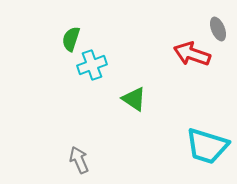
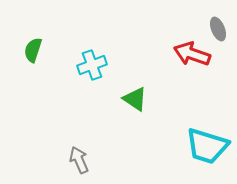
green semicircle: moved 38 px left, 11 px down
green triangle: moved 1 px right
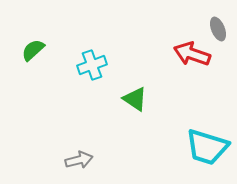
green semicircle: rotated 30 degrees clockwise
cyan trapezoid: moved 1 px down
gray arrow: rotated 100 degrees clockwise
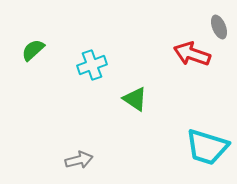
gray ellipse: moved 1 px right, 2 px up
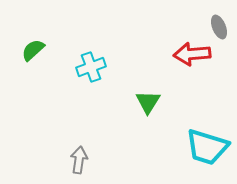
red arrow: rotated 24 degrees counterclockwise
cyan cross: moved 1 px left, 2 px down
green triangle: moved 13 px right, 3 px down; rotated 28 degrees clockwise
gray arrow: rotated 68 degrees counterclockwise
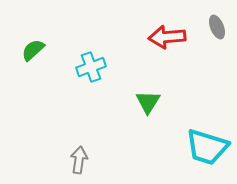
gray ellipse: moved 2 px left
red arrow: moved 25 px left, 17 px up
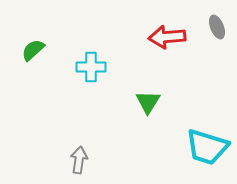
cyan cross: rotated 20 degrees clockwise
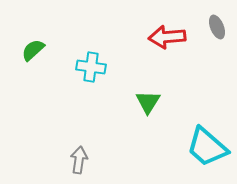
cyan cross: rotated 8 degrees clockwise
cyan trapezoid: rotated 24 degrees clockwise
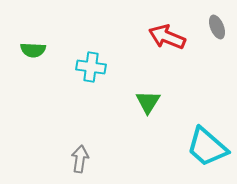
red arrow: rotated 27 degrees clockwise
green semicircle: rotated 135 degrees counterclockwise
gray arrow: moved 1 px right, 1 px up
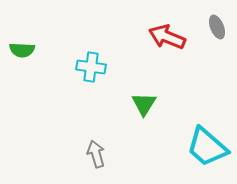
green semicircle: moved 11 px left
green triangle: moved 4 px left, 2 px down
gray arrow: moved 16 px right, 5 px up; rotated 24 degrees counterclockwise
